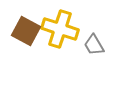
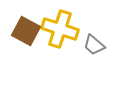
gray trapezoid: rotated 20 degrees counterclockwise
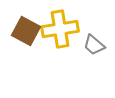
yellow cross: rotated 27 degrees counterclockwise
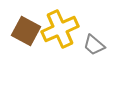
yellow cross: rotated 15 degrees counterclockwise
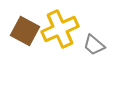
brown square: moved 1 px left
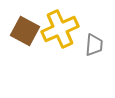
gray trapezoid: rotated 125 degrees counterclockwise
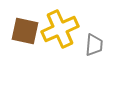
brown square: rotated 16 degrees counterclockwise
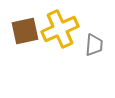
brown square: rotated 24 degrees counterclockwise
